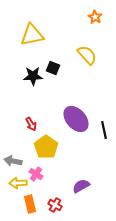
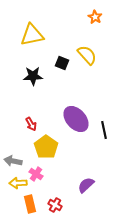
black square: moved 9 px right, 5 px up
purple semicircle: moved 5 px right, 1 px up; rotated 12 degrees counterclockwise
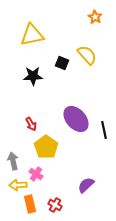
gray arrow: rotated 66 degrees clockwise
yellow arrow: moved 2 px down
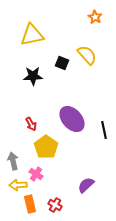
purple ellipse: moved 4 px left
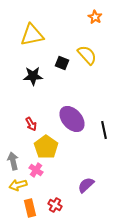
pink cross: moved 4 px up
yellow arrow: rotated 12 degrees counterclockwise
orange rectangle: moved 4 px down
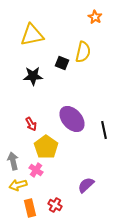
yellow semicircle: moved 4 px left, 3 px up; rotated 55 degrees clockwise
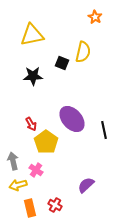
yellow pentagon: moved 5 px up
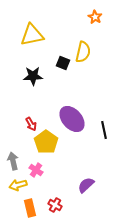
black square: moved 1 px right
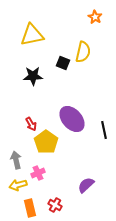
gray arrow: moved 3 px right, 1 px up
pink cross: moved 2 px right, 3 px down; rotated 32 degrees clockwise
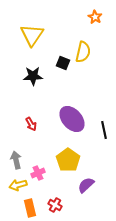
yellow triangle: rotated 45 degrees counterclockwise
yellow pentagon: moved 22 px right, 18 px down
